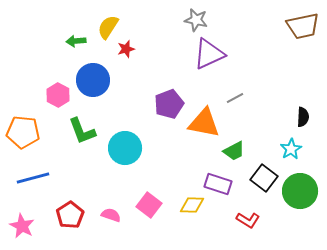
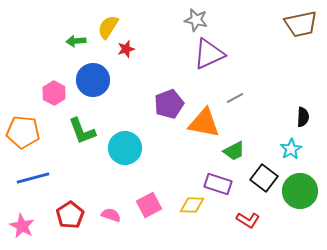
brown trapezoid: moved 2 px left, 2 px up
pink hexagon: moved 4 px left, 2 px up
pink square: rotated 25 degrees clockwise
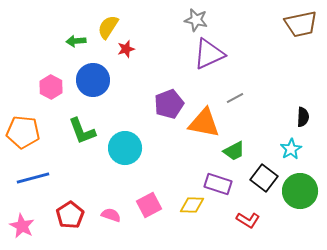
pink hexagon: moved 3 px left, 6 px up
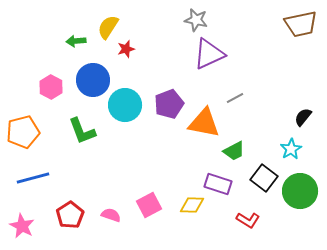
black semicircle: rotated 144 degrees counterclockwise
orange pentagon: rotated 20 degrees counterclockwise
cyan circle: moved 43 px up
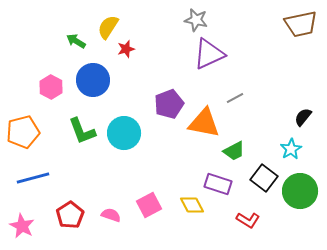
green arrow: rotated 36 degrees clockwise
cyan circle: moved 1 px left, 28 px down
yellow diamond: rotated 60 degrees clockwise
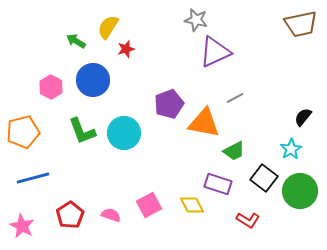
purple triangle: moved 6 px right, 2 px up
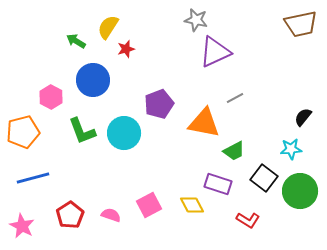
pink hexagon: moved 10 px down
purple pentagon: moved 10 px left
cyan star: rotated 25 degrees clockwise
